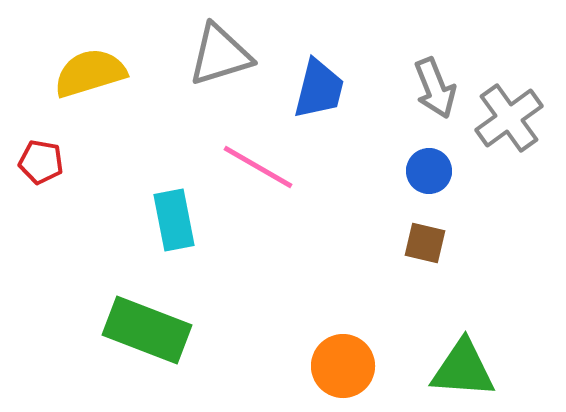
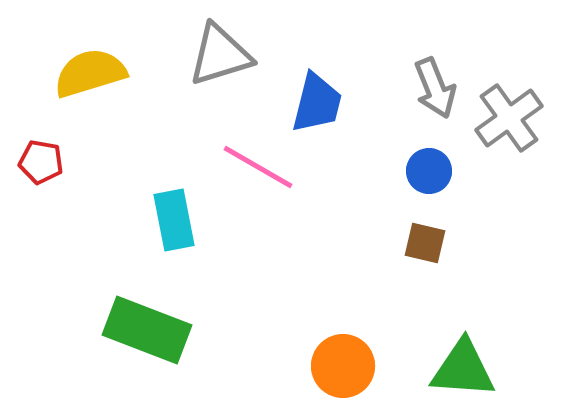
blue trapezoid: moved 2 px left, 14 px down
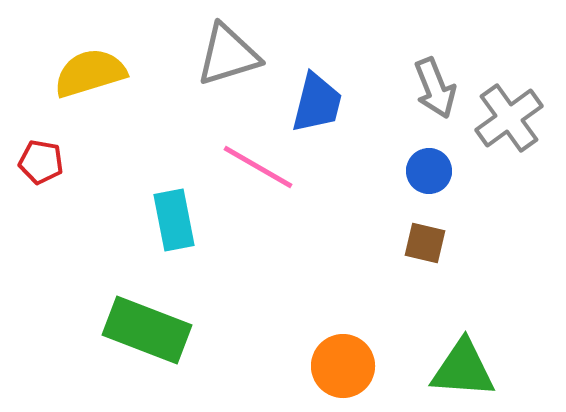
gray triangle: moved 8 px right
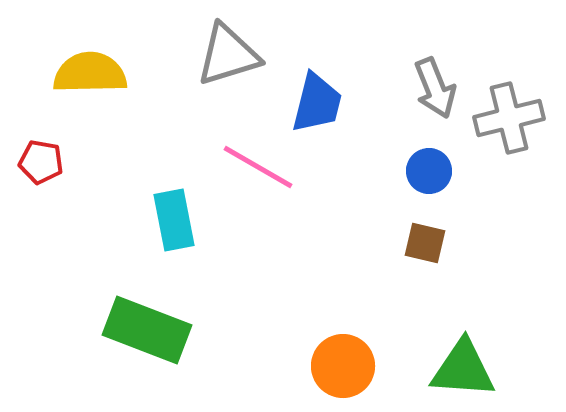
yellow semicircle: rotated 16 degrees clockwise
gray cross: rotated 22 degrees clockwise
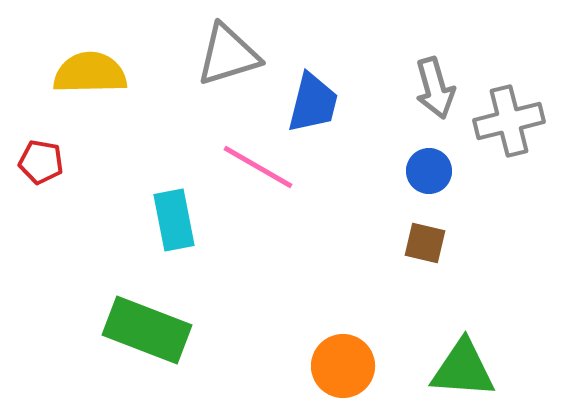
gray arrow: rotated 6 degrees clockwise
blue trapezoid: moved 4 px left
gray cross: moved 3 px down
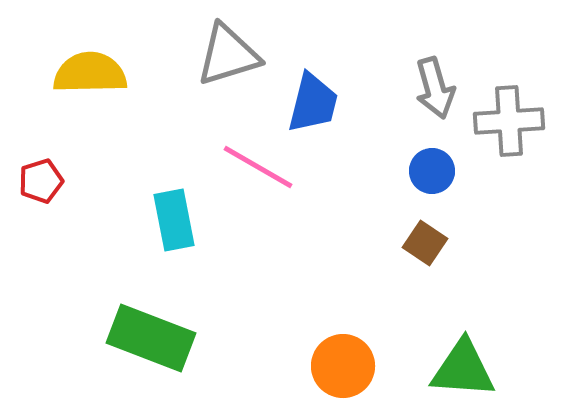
gray cross: rotated 10 degrees clockwise
red pentagon: moved 19 px down; rotated 27 degrees counterclockwise
blue circle: moved 3 px right
brown square: rotated 21 degrees clockwise
green rectangle: moved 4 px right, 8 px down
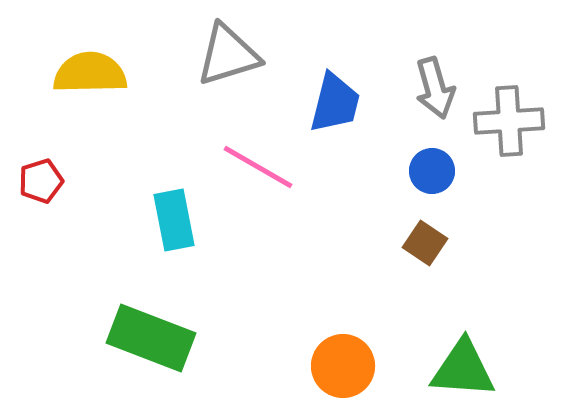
blue trapezoid: moved 22 px right
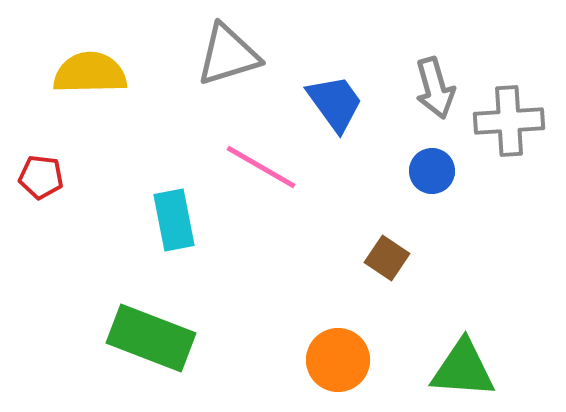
blue trapezoid: rotated 50 degrees counterclockwise
pink line: moved 3 px right
red pentagon: moved 4 px up; rotated 24 degrees clockwise
brown square: moved 38 px left, 15 px down
orange circle: moved 5 px left, 6 px up
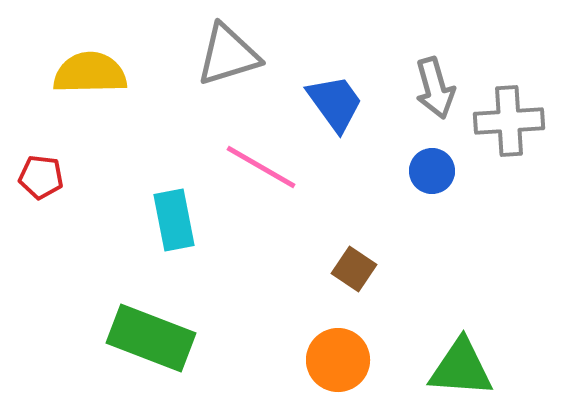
brown square: moved 33 px left, 11 px down
green triangle: moved 2 px left, 1 px up
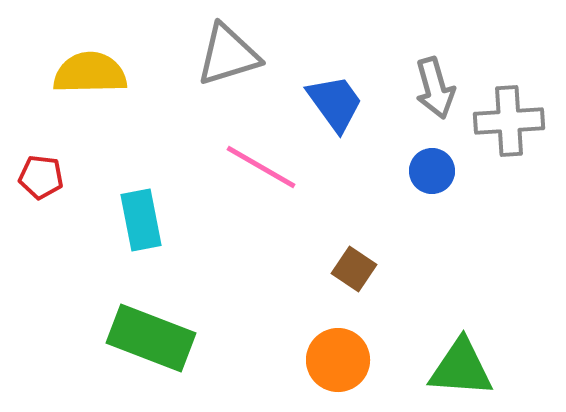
cyan rectangle: moved 33 px left
